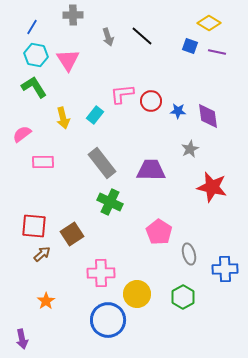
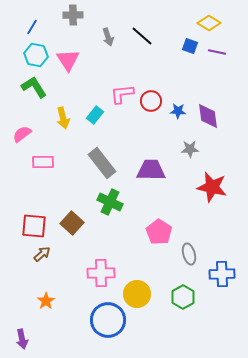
gray star: rotated 24 degrees clockwise
brown square: moved 11 px up; rotated 15 degrees counterclockwise
blue cross: moved 3 px left, 5 px down
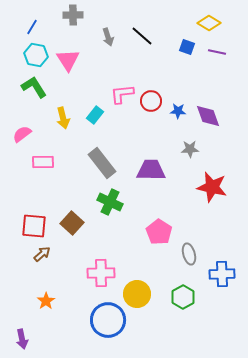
blue square: moved 3 px left, 1 px down
purple diamond: rotated 12 degrees counterclockwise
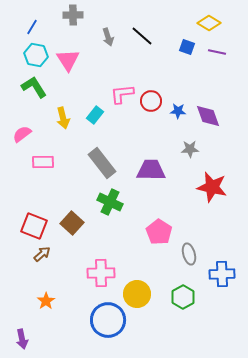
red square: rotated 16 degrees clockwise
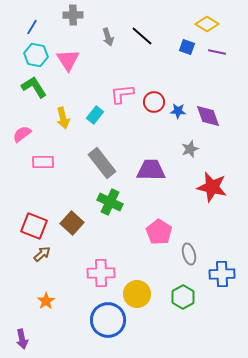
yellow diamond: moved 2 px left, 1 px down
red circle: moved 3 px right, 1 px down
gray star: rotated 18 degrees counterclockwise
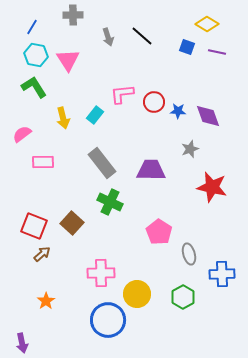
purple arrow: moved 4 px down
